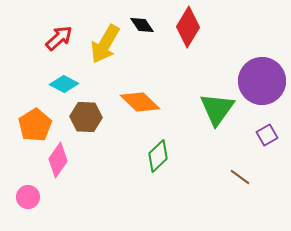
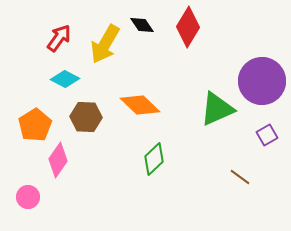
red arrow: rotated 12 degrees counterclockwise
cyan diamond: moved 1 px right, 5 px up
orange diamond: moved 3 px down
green triangle: rotated 30 degrees clockwise
green diamond: moved 4 px left, 3 px down
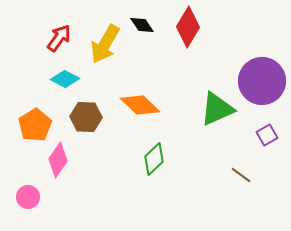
brown line: moved 1 px right, 2 px up
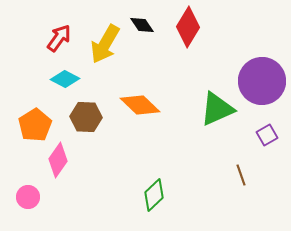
green diamond: moved 36 px down
brown line: rotated 35 degrees clockwise
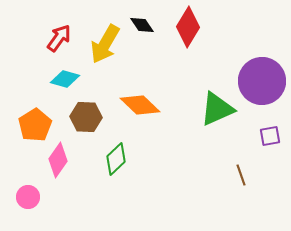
cyan diamond: rotated 12 degrees counterclockwise
purple square: moved 3 px right, 1 px down; rotated 20 degrees clockwise
green diamond: moved 38 px left, 36 px up
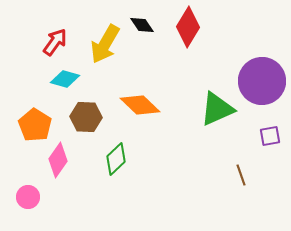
red arrow: moved 4 px left, 4 px down
orange pentagon: rotated 8 degrees counterclockwise
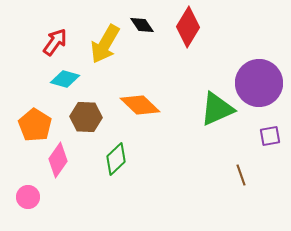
purple circle: moved 3 px left, 2 px down
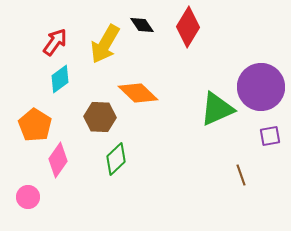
cyan diamond: moved 5 px left; rotated 52 degrees counterclockwise
purple circle: moved 2 px right, 4 px down
orange diamond: moved 2 px left, 12 px up
brown hexagon: moved 14 px right
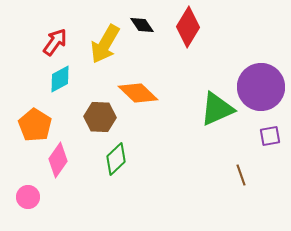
cyan diamond: rotated 8 degrees clockwise
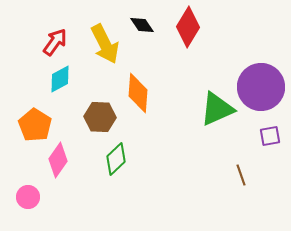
yellow arrow: rotated 57 degrees counterclockwise
orange diamond: rotated 51 degrees clockwise
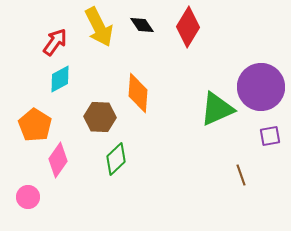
yellow arrow: moved 6 px left, 17 px up
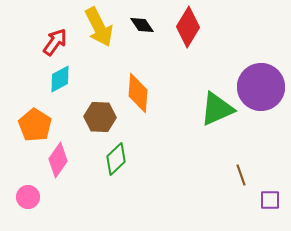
purple square: moved 64 px down; rotated 10 degrees clockwise
